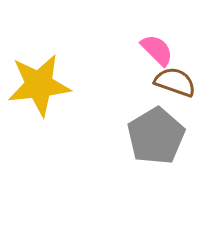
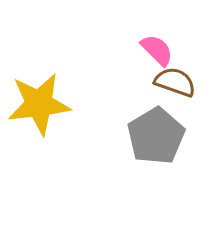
yellow star: moved 19 px down
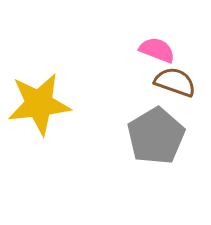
pink semicircle: rotated 24 degrees counterclockwise
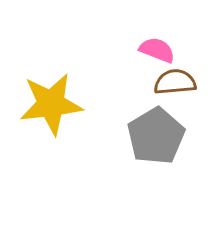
brown semicircle: rotated 24 degrees counterclockwise
yellow star: moved 12 px right
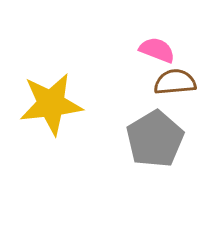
gray pentagon: moved 1 px left, 3 px down
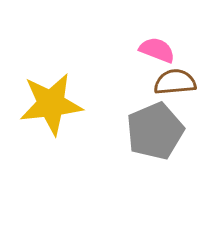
gray pentagon: moved 8 px up; rotated 8 degrees clockwise
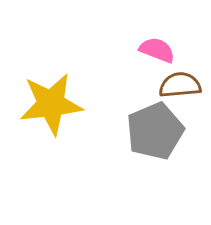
brown semicircle: moved 5 px right, 3 px down
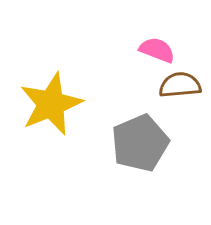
yellow star: rotated 16 degrees counterclockwise
gray pentagon: moved 15 px left, 12 px down
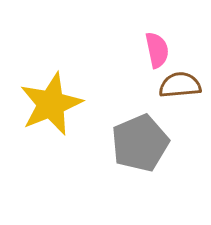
pink semicircle: rotated 57 degrees clockwise
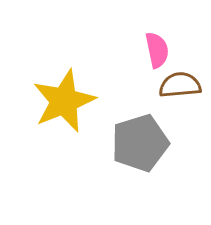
yellow star: moved 13 px right, 3 px up
gray pentagon: rotated 6 degrees clockwise
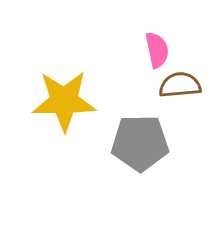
yellow star: rotated 22 degrees clockwise
gray pentagon: rotated 16 degrees clockwise
